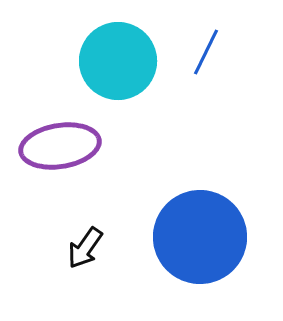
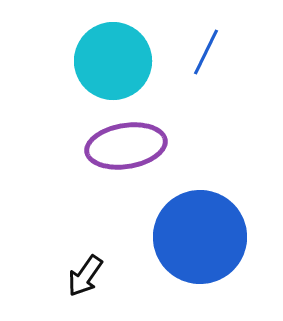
cyan circle: moved 5 px left
purple ellipse: moved 66 px right
black arrow: moved 28 px down
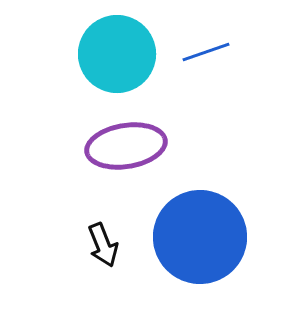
blue line: rotated 45 degrees clockwise
cyan circle: moved 4 px right, 7 px up
black arrow: moved 18 px right, 31 px up; rotated 57 degrees counterclockwise
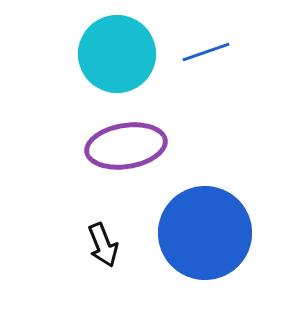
blue circle: moved 5 px right, 4 px up
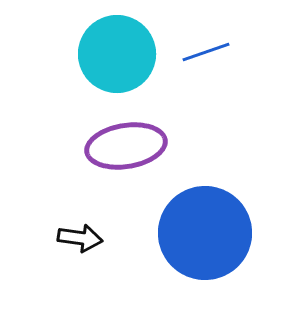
black arrow: moved 23 px left, 7 px up; rotated 60 degrees counterclockwise
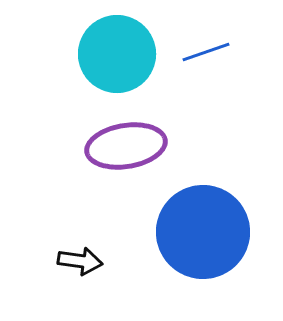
blue circle: moved 2 px left, 1 px up
black arrow: moved 23 px down
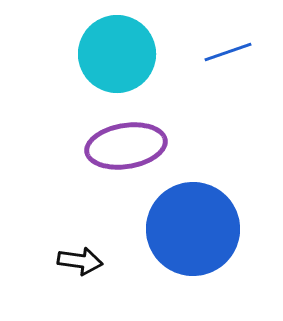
blue line: moved 22 px right
blue circle: moved 10 px left, 3 px up
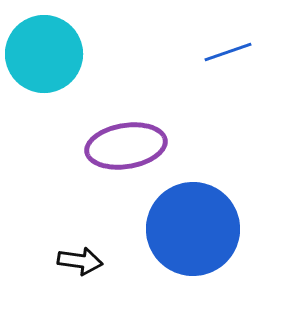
cyan circle: moved 73 px left
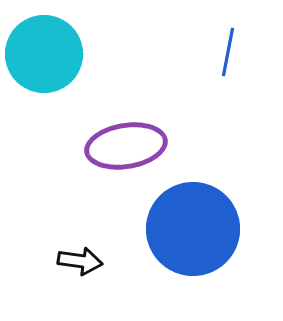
blue line: rotated 60 degrees counterclockwise
